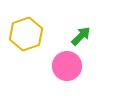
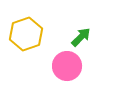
green arrow: moved 1 px down
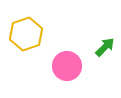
green arrow: moved 24 px right, 10 px down
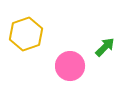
pink circle: moved 3 px right
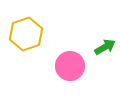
green arrow: rotated 15 degrees clockwise
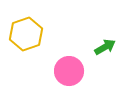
pink circle: moved 1 px left, 5 px down
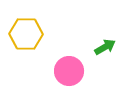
yellow hexagon: rotated 20 degrees clockwise
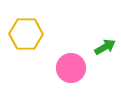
pink circle: moved 2 px right, 3 px up
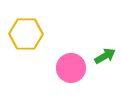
green arrow: moved 9 px down
